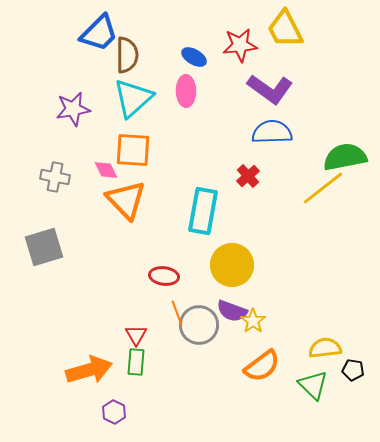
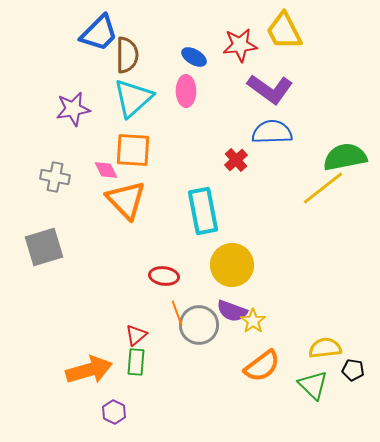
yellow trapezoid: moved 1 px left, 2 px down
red cross: moved 12 px left, 16 px up
cyan rectangle: rotated 21 degrees counterclockwise
red triangle: rotated 20 degrees clockwise
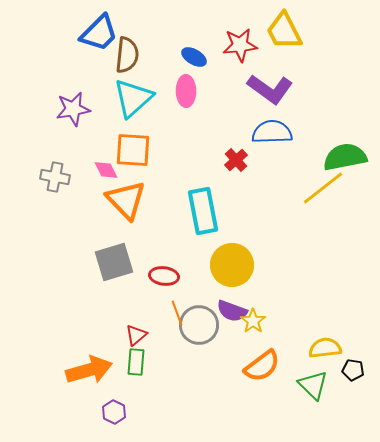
brown semicircle: rotated 6 degrees clockwise
gray square: moved 70 px right, 15 px down
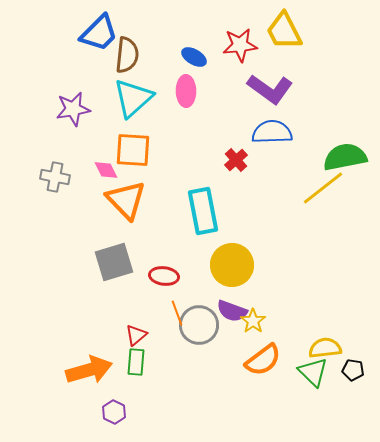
orange semicircle: moved 1 px right, 6 px up
green triangle: moved 13 px up
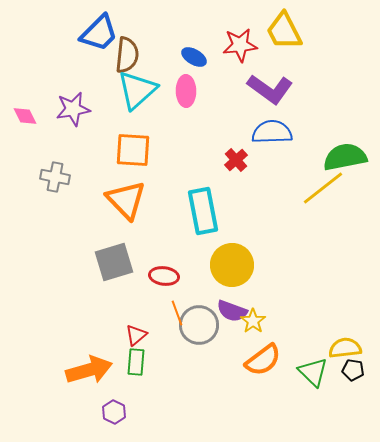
cyan triangle: moved 4 px right, 8 px up
pink diamond: moved 81 px left, 54 px up
yellow semicircle: moved 20 px right
